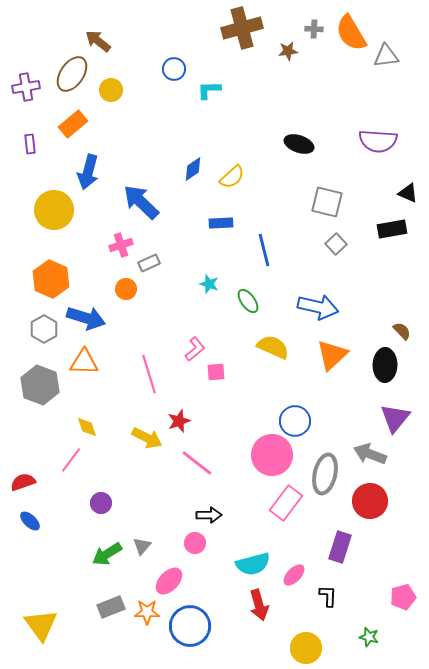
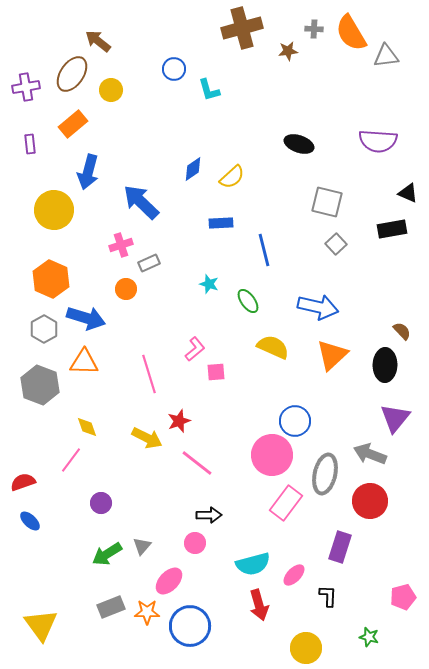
cyan L-shape at (209, 90): rotated 105 degrees counterclockwise
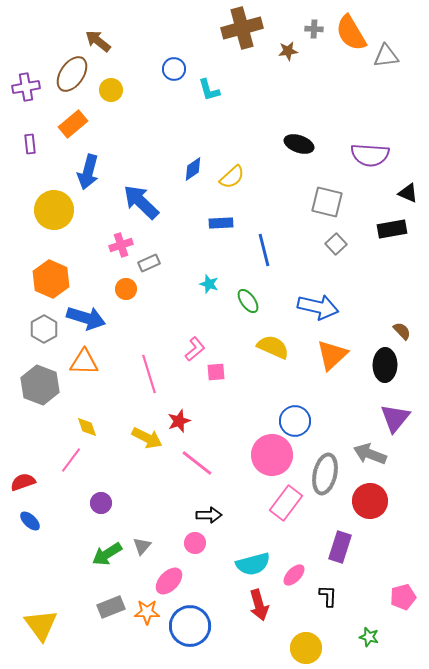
purple semicircle at (378, 141): moved 8 px left, 14 px down
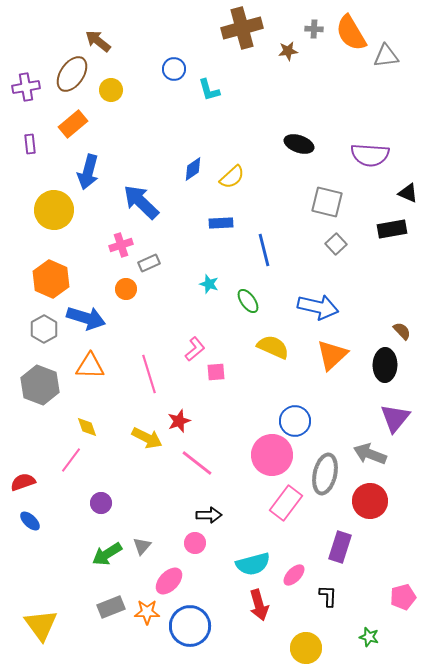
orange triangle at (84, 362): moved 6 px right, 4 px down
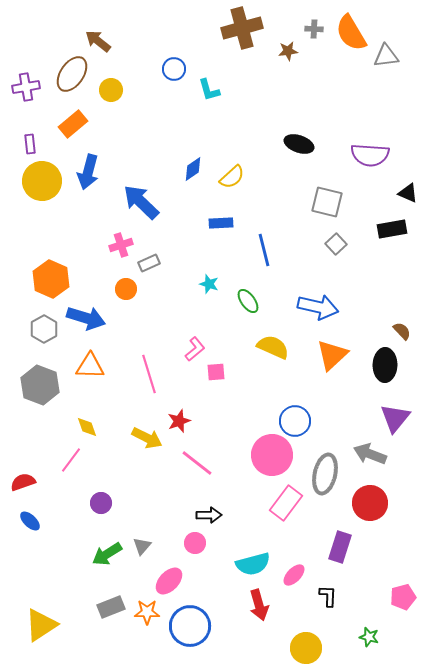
yellow circle at (54, 210): moved 12 px left, 29 px up
red circle at (370, 501): moved 2 px down
yellow triangle at (41, 625): rotated 33 degrees clockwise
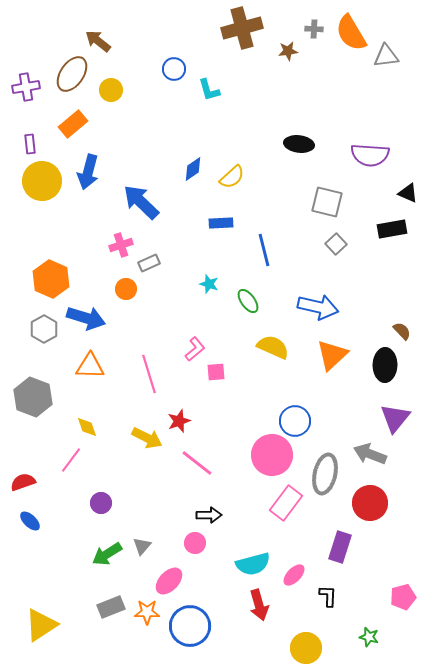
black ellipse at (299, 144): rotated 12 degrees counterclockwise
gray hexagon at (40, 385): moved 7 px left, 12 px down
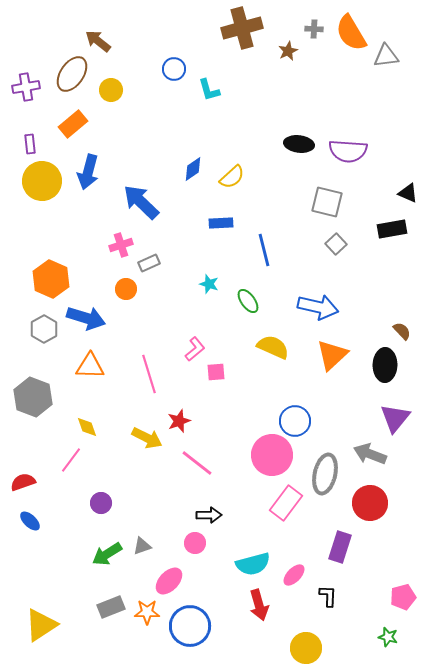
brown star at (288, 51): rotated 18 degrees counterclockwise
purple semicircle at (370, 155): moved 22 px left, 4 px up
gray triangle at (142, 546): rotated 30 degrees clockwise
green star at (369, 637): moved 19 px right
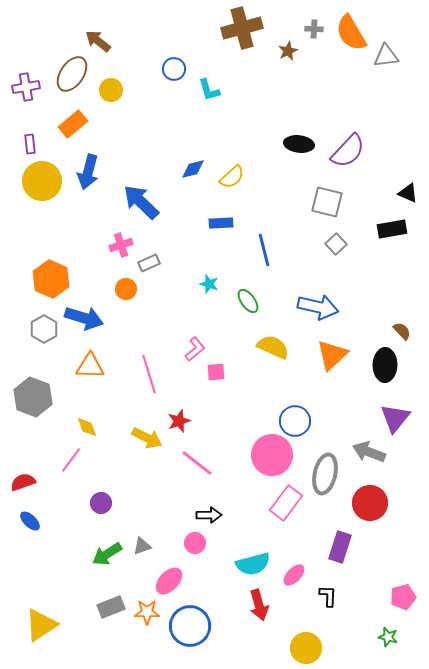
purple semicircle at (348, 151): rotated 51 degrees counterclockwise
blue diamond at (193, 169): rotated 20 degrees clockwise
blue arrow at (86, 318): moved 2 px left
gray arrow at (370, 454): moved 1 px left, 2 px up
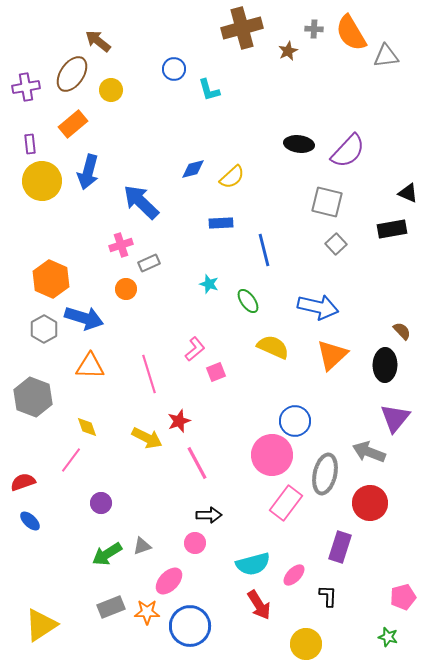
pink square at (216, 372): rotated 18 degrees counterclockwise
pink line at (197, 463): rotated 24 degrees clockwise
red arrow at (259, 605): rotated 16 degrees counterclockwise
yellow circle at (306, 648): moved 4 px up
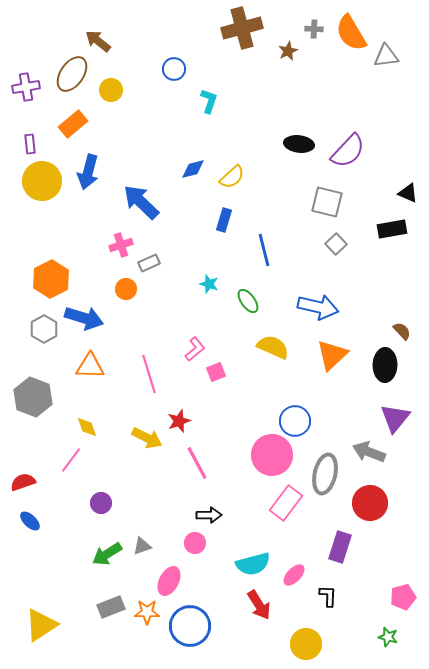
cyan L-shape at (209, 90): moved 11 px down; rotated 145 degrees counterclockwise
blue rectangle at (221, 223): moved 3 px right, 3 px up; rotated 70 degrees counterclockwise
orange hexagon at (51, 279): rotated 9 degrees clockwise
pink ellipse at (169, 581): rotated 16 degrees counterclockwise
